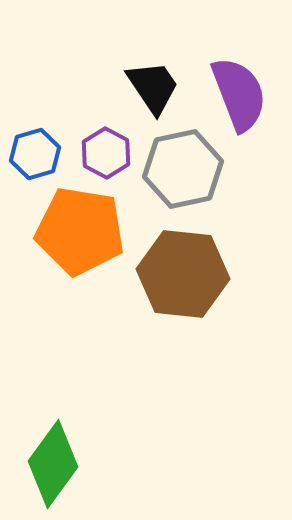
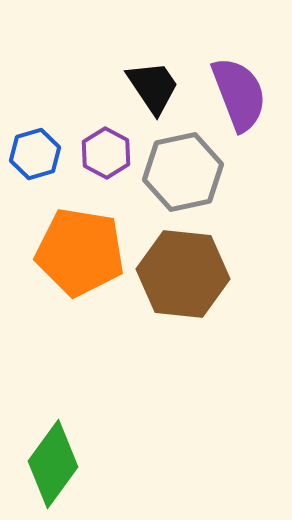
gray hexagon: moved 3 px down
orange pentagon: moved 21 px down
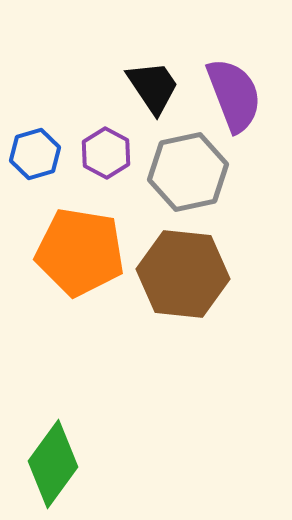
purple semicircle: moved 5 px left, 1 px down
gray hexagon: moved 5 px right
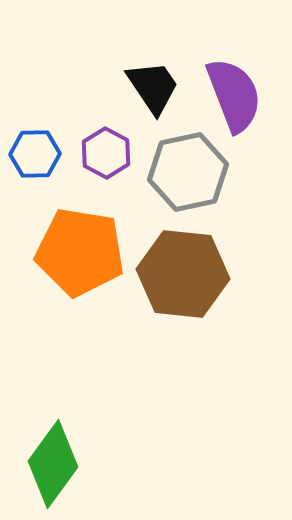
blue hexagon: rotated 15 degrees clockwise
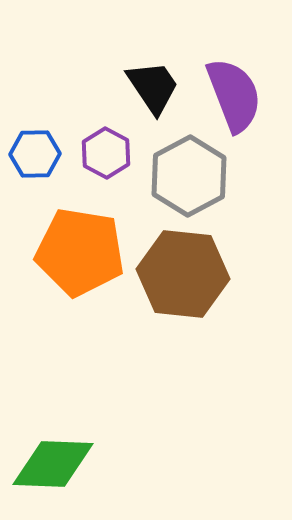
gray hexagon: moved 1 px right, 4 px down; rotated 16 degrees counterclockwise
green diamond: rotated 56 degrees clockwise
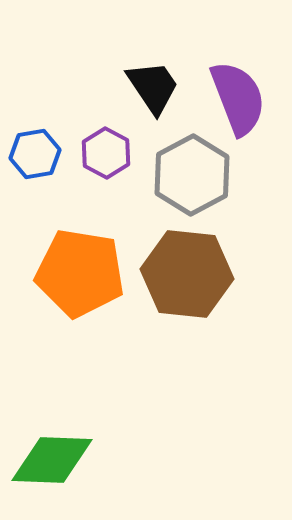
purple semicircle: moved 4 px right, 3 px down
blue hexagon: rotated 9 degrees counterclockwise
gray hexagon: moved 3 px right, 1 px up
orange pentagon: moved 21 px down
brown hexagon: moved 4 px right
green diamond: moved 1 px left, 4 px up
